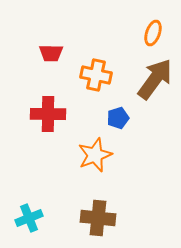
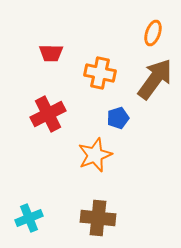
orange cross: moved 4 px right, 2 px up
red cross: rotated 28 degrees counterclockwise
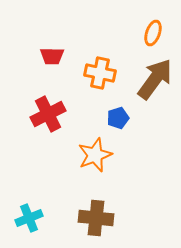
red trapezoid: moved 1 px right, 3 px down
brown cross: moved 2 px left
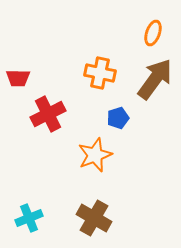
red trapezoid: moved 34 px left, 22 px down
brown cross: moved 2 px left; rotated 24 degrees clockwise
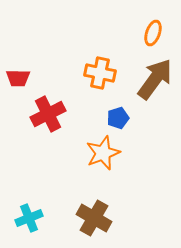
orange star: moved 8 px right, 2 px up
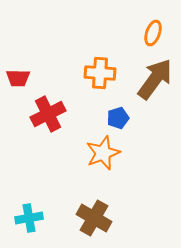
orange cross: rotated 8 degrees counterclockwise
cyan cross: rotated 12 degrees clockwise
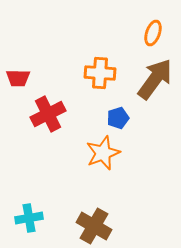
brown cross: moved 8 px down
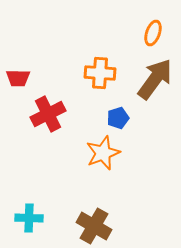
cyan cross: rotated 12 degrees clockwise
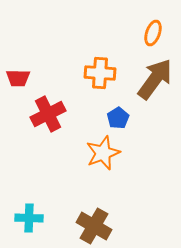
blue pentagon: rotated 15 degrees counterclockwise
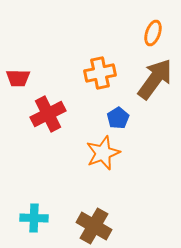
orange cross: rotated 16 degrees counterclockwise
cyan cross: moved 5 px right
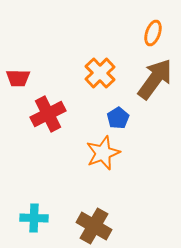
orange cross: rotated 32 degrees counterclockwise
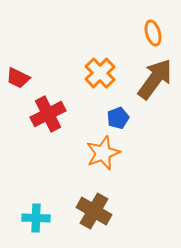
orange ellipse: rotated 35 degrees counterclockwise
red trapezoid: rotated 25 degrees clockwise
blue pentagon: rotated 10 degrees clockwise
cyan cross: moved 2 px right
brown cross: moved 15 px up
